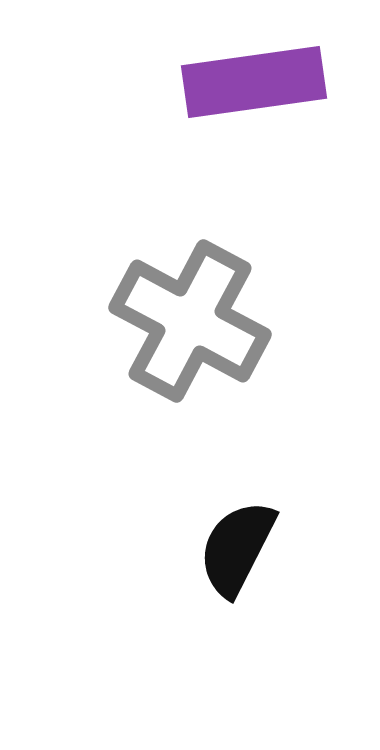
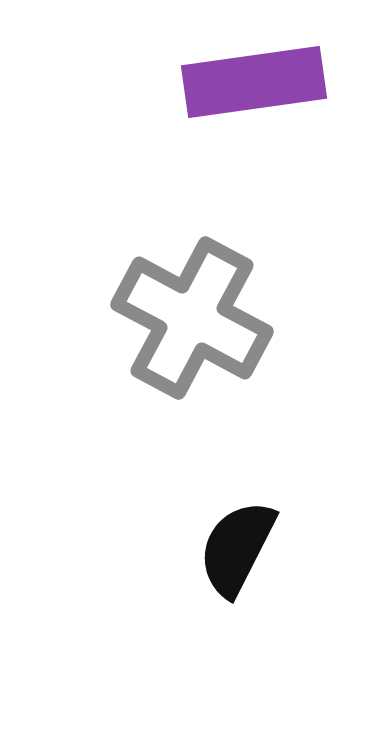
gray cross: moved 2 px right, 3 px up
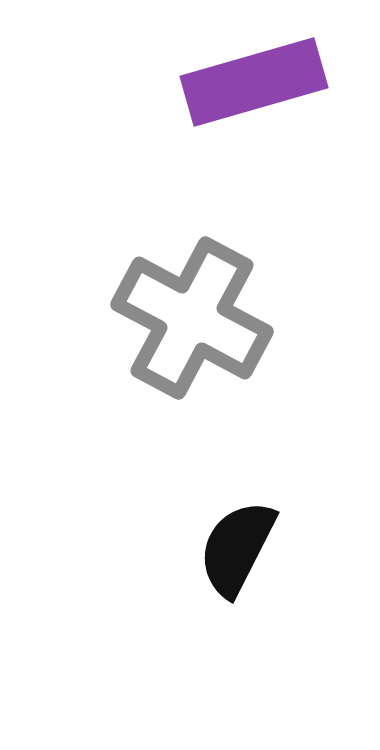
purple rectangle: rotated 8 degrees counterclockwise
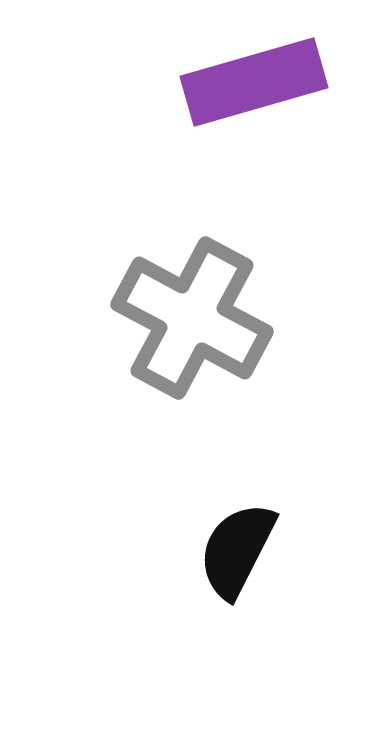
black semicircle: moved 2 px down
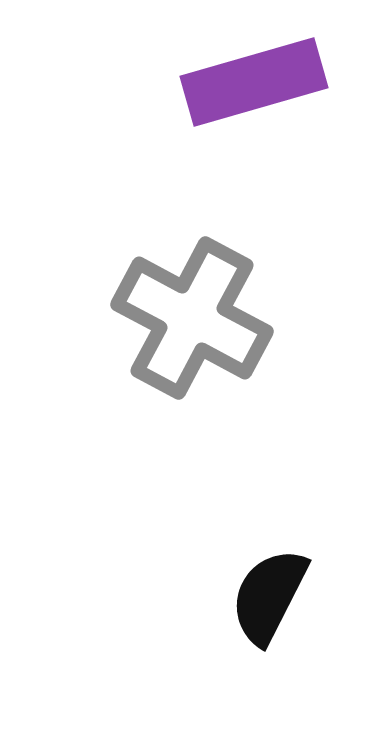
black semicircle: moved 32 px right, 46 px down
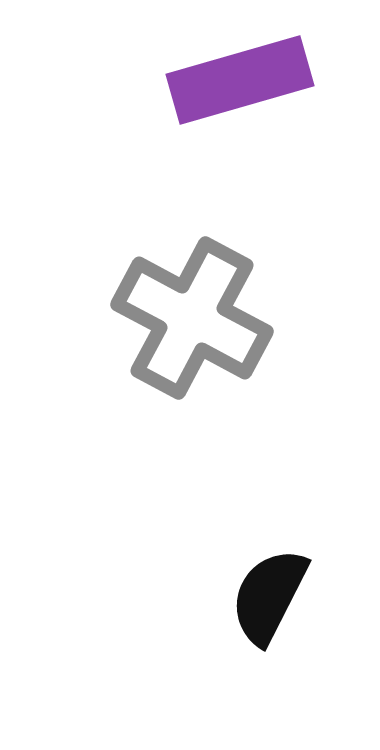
purple rectangle: moved 14 px left, 2 px up
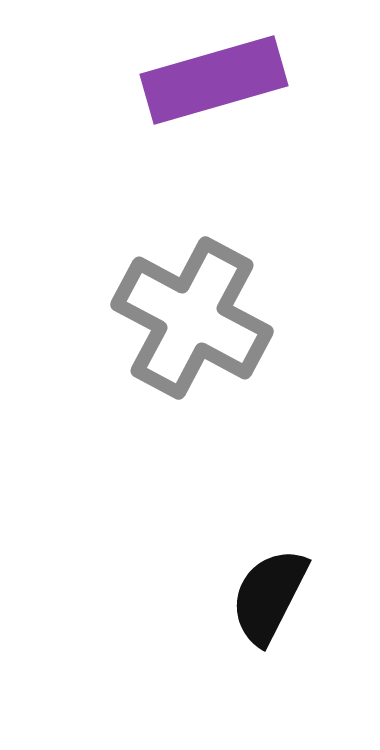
purple rectangle: moved 26 px left
